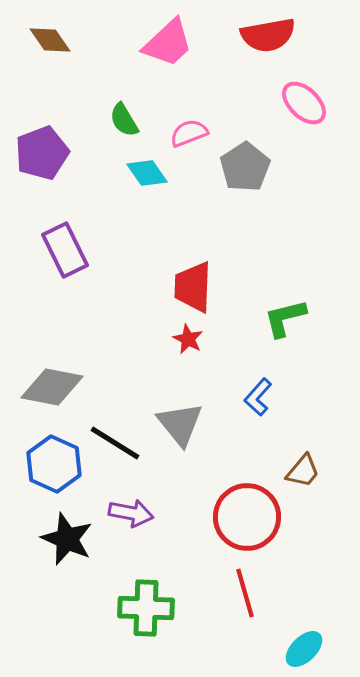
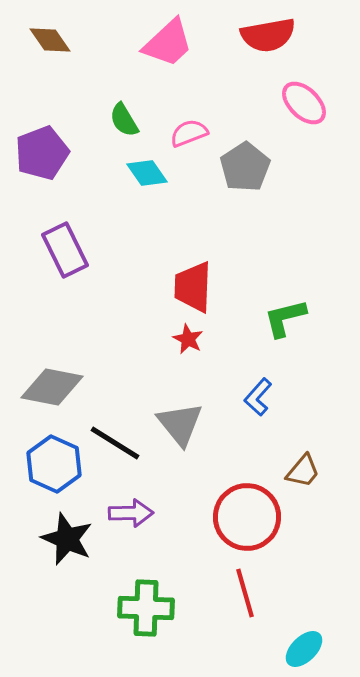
purple arrow: rotated 12 degrees counterclockwise
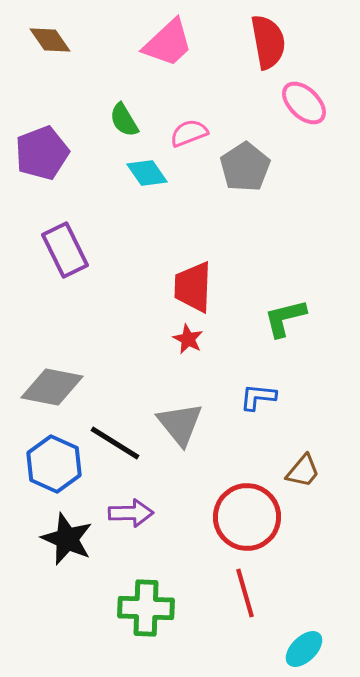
red semicircle: moved 7 px down; rotated 90 degrees counterclockwise
blue L-shape: rotated 54 degrees clockwise
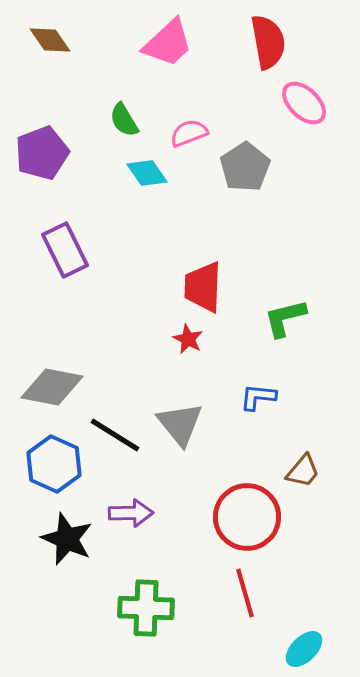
red trapezoid: moved 10 px right
black line: moved 8 px up
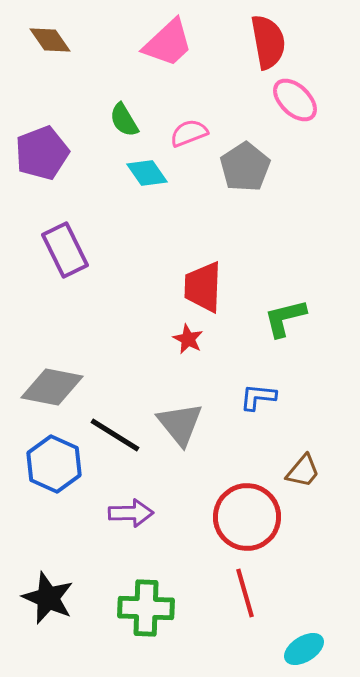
pink ellipse: moved 9 px left, 3 px up
black star: moved 19 px left, 59 px down
cyan ellipse: rotated 12 degrees clockwise
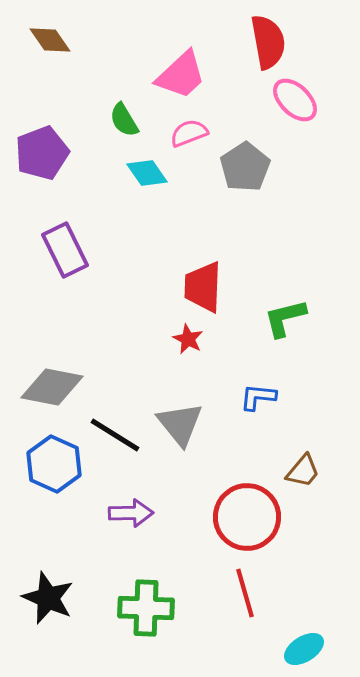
pink trapezoid: moved 13 px right, 32 px down
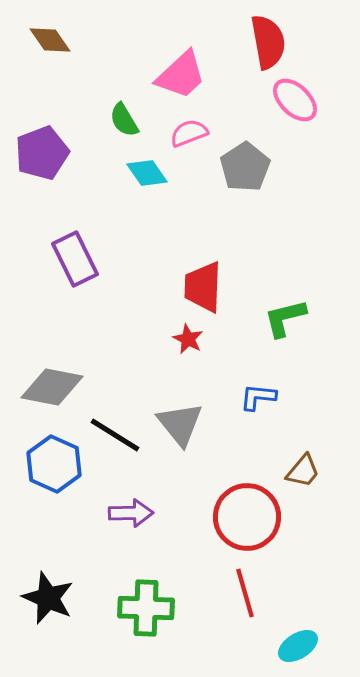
purple rectangle: moved 10 px right, 9 px down
cyan ellipse: moved 6 px left, 3 px up
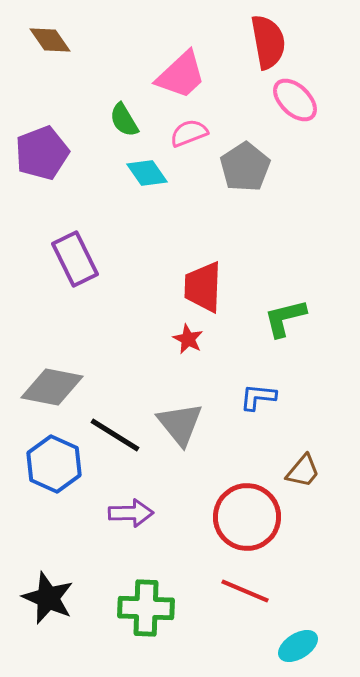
red line: moved 2 px up; rotated 51 degrees counterclockwise
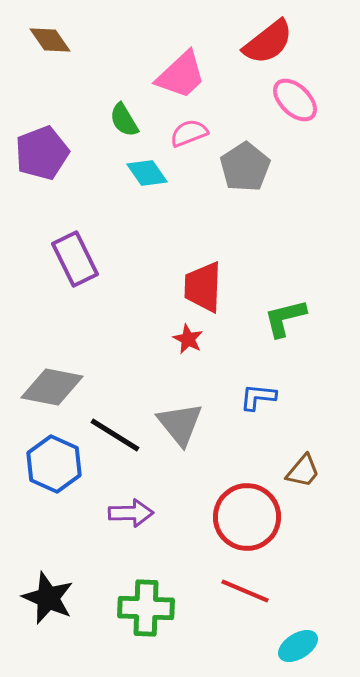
red semicircle: rotated 62 degrees clockwise
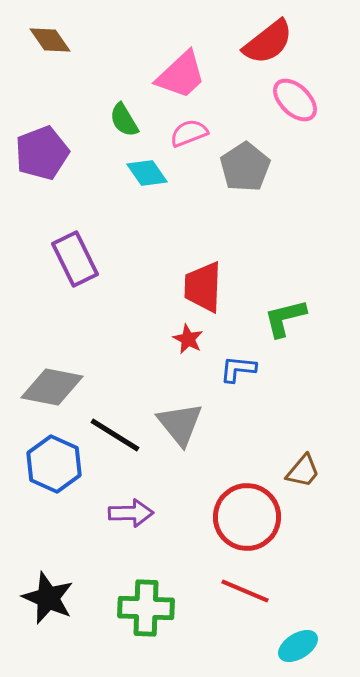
blue L-shape: moved 20 px left, 28 px up
